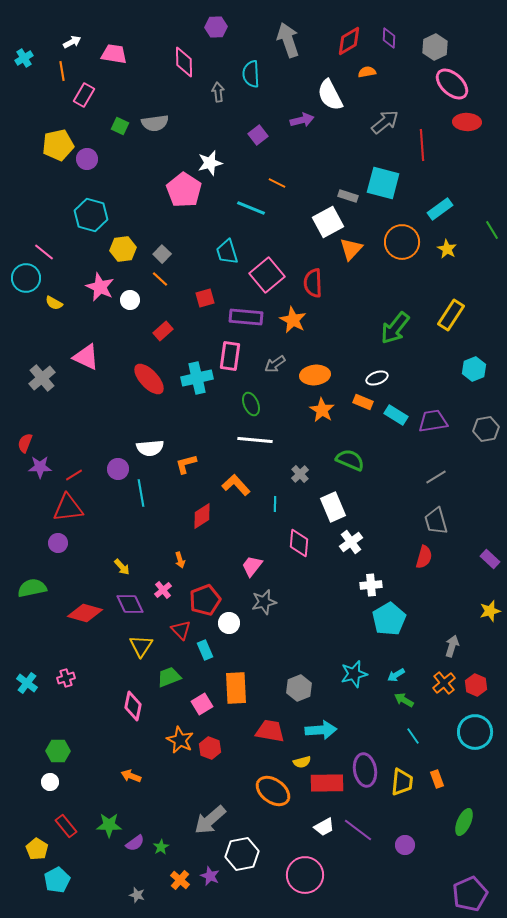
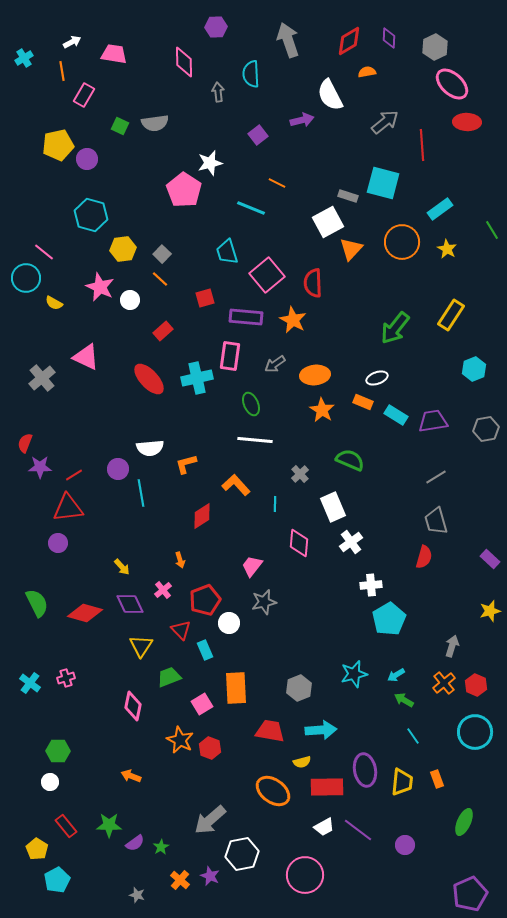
green semicircle at (32, 588): moved 5 px right, 15 px down; rotated 76 degrees clockwise
cyan cross at (27, 683): moved 3 px right
red rectangle at (327, 783): moved 4 px down
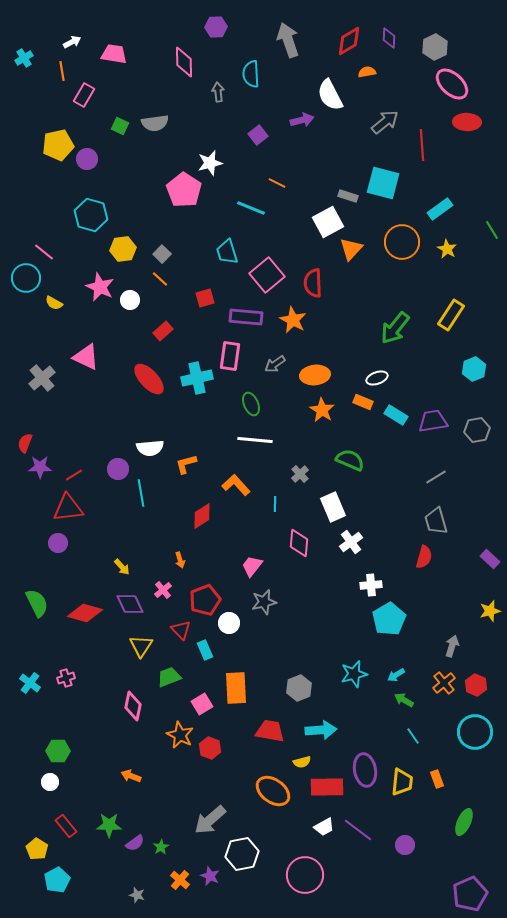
gray hexagon at (486, 429): moved 9 px left, 1 px down
orange star at (180, 740): moved 5 px up
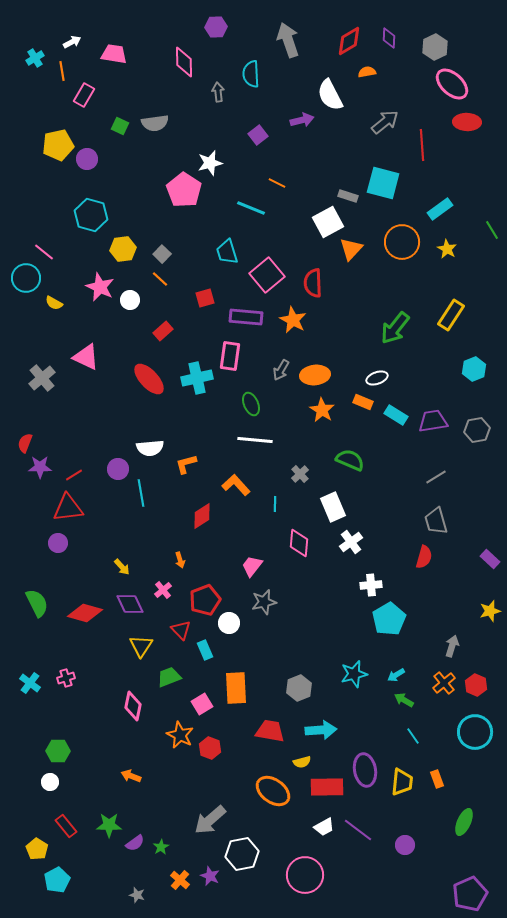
cyan cross at (24, 58): moved 11 px right
gray arrow at (275, 364): moved 6 px right, 6 px down; rotated 25 degrees counterclockwise
